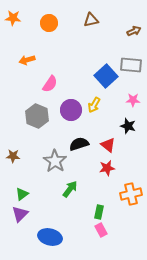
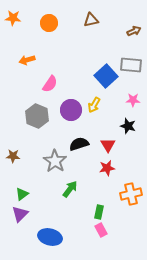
red triangle: rotated 21 degrees clockwise
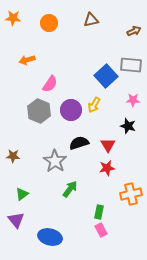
gray hexagon: moved 2 px right, 5 px up
black semicircle: moved 1 px up
purple triangle: moved 4 px left, 6 px down; rotated 24 degrees counterclockwise
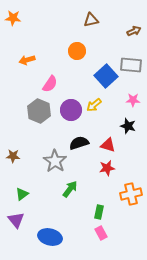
orange circle: moved 28 px right, 28 px down
yellow arrow: rotated 21 degrees clockwise
red triangle: rotated 42 degrees counterclockwise
pink rectangle: moved 3 px down
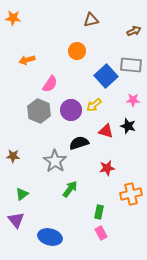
red triangle: moved 2 px left, 14 px up
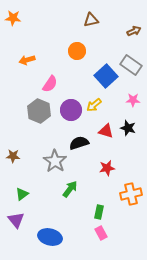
gray rectangle: rotated 30 degrees clockwise
black star: moved 2 px down
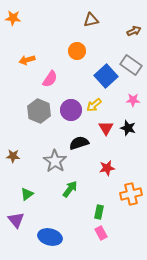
pink semicircle: moved 5 px up
red triangle: moved 3 px up; rotated 42 degrees clockwise
green triangle: moved 5 px right
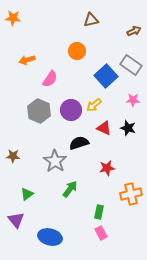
red triangle: moved 2 px left; rotated 35 degrees counterclockwise
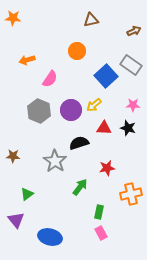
pink star: moved 5 px down
red triangle: rotated 21 degrees counterclockwise
green arrow: moved 10 px right, 2 px up
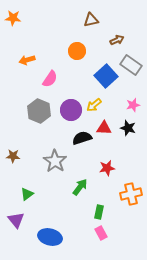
brown arrow: moved 17 px left, 9 px down
pink star: rotated 16 degrees counterclockwise
black semicircle: moved 3 px right, 5 px up
